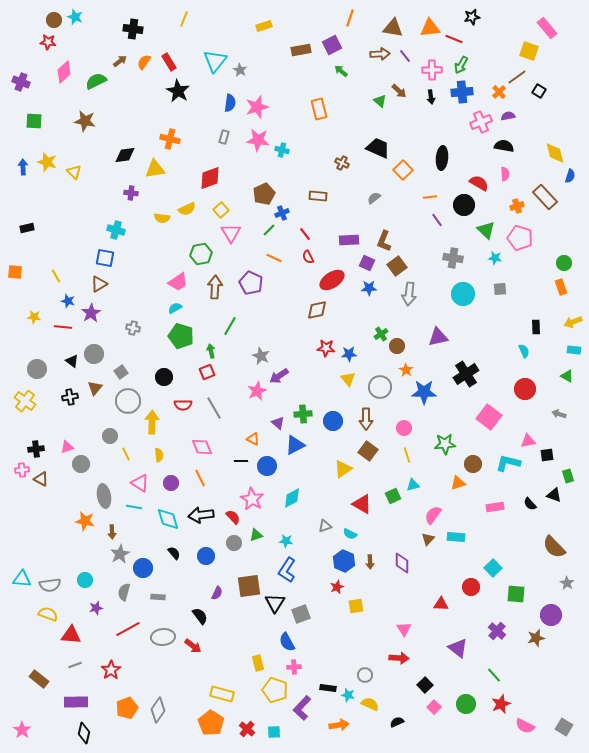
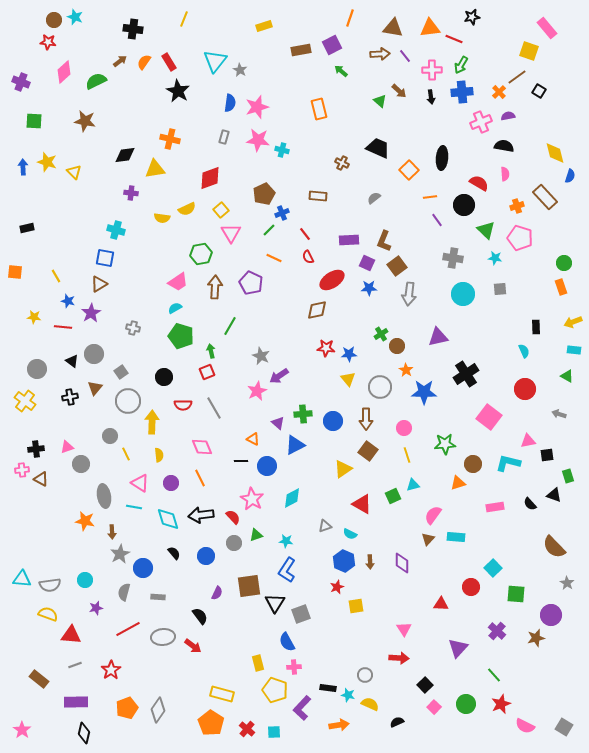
orange square at (403, 170): moved 6 px right
purple triangle at (458, 648): rotated 35 degrees clockwise
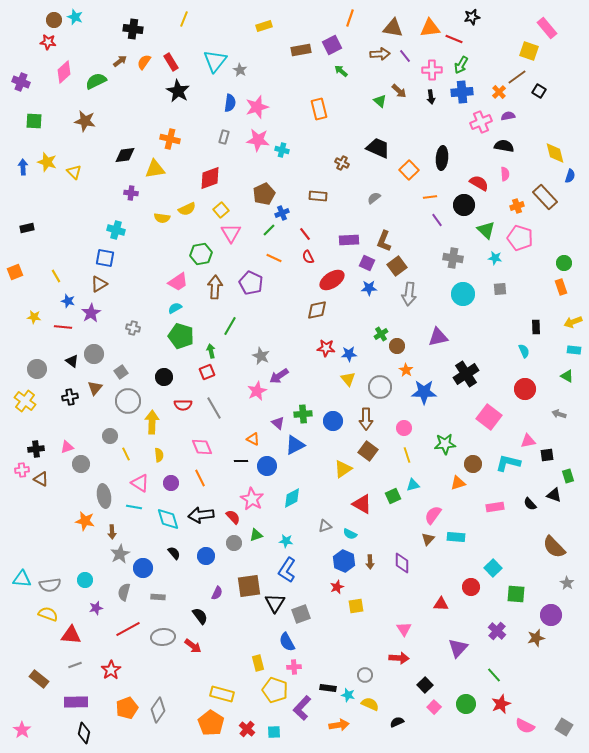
red rectangle at (169, 62): moved 2 px right
orange square at (15, 272): rotated 28 degrees counterclockwise
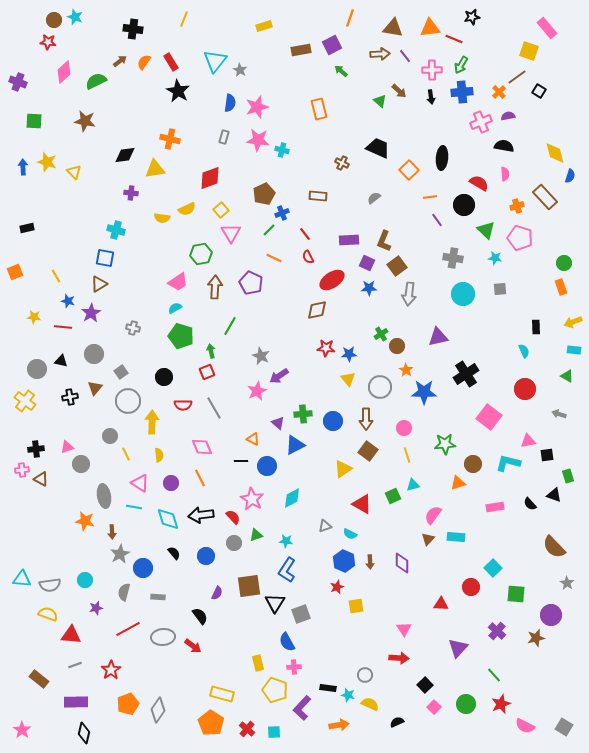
purple cross at (21, 82): moved 3 px left
black triangle at (72, 361): moved 11 px left; rotated 24 degrees counterclockwise
orange pentagon at (127, 708): moved 1 px right, 4 px up
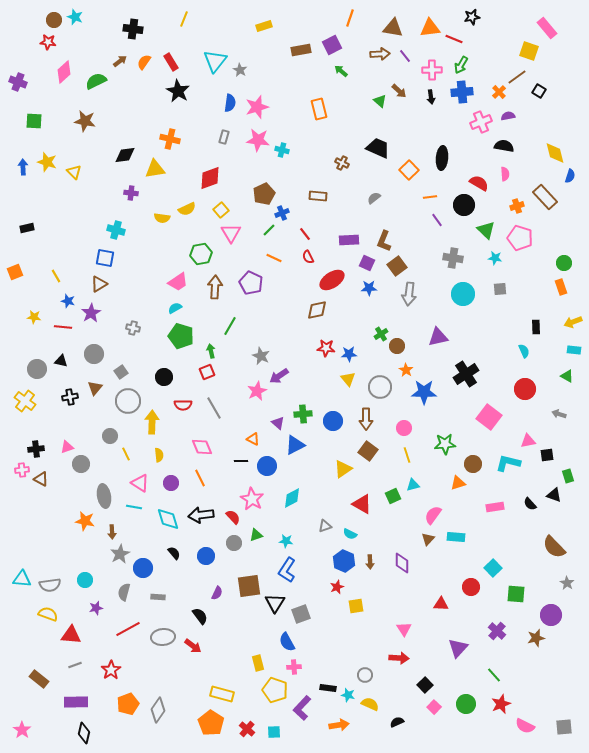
gray square at (564, 727): rotated 36 degrees counterclockwise
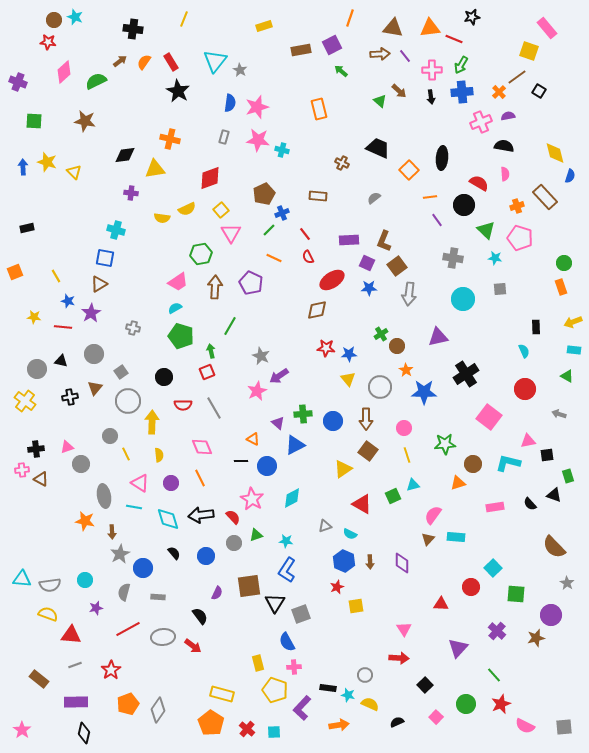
cyan circle at (463, 294): moved 5 px down
pink square at (434, 707): moved 2 px right, 10 px down
